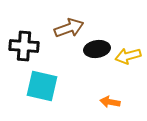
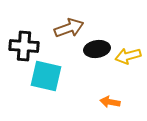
cyan square: moved 4 px right, 10 px up
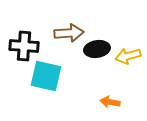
brown arrow: moved 5 px down; rotated 16 degrees clockwise
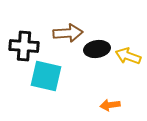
brown arrow: moved 1 px left
yellow arrow: rotated 35 degrees clockwise
orange arrow: moved 3 px down; rotated 18 degrees counterclockwise
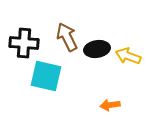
brown arrow: moved 1 px left, 4 px down; rotated 112 degrees counterclockwise
black cross: moved 3 px up
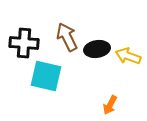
orange arrow: rotated 54 degrees counterclockwise
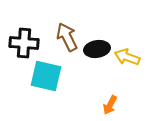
yellow arrow: moved 1 px left, 1 px down
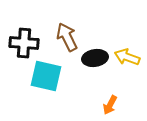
black ellipse: moved 2 px left, 9 px down
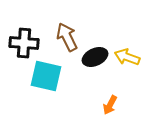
black ellipse: moved 1 px up; rotated 15 degrees counterclockwise
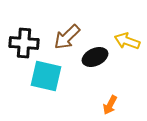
brown arrow: rotated 108 degrees counterclockwise
yellow arrow: moved 16 px up
